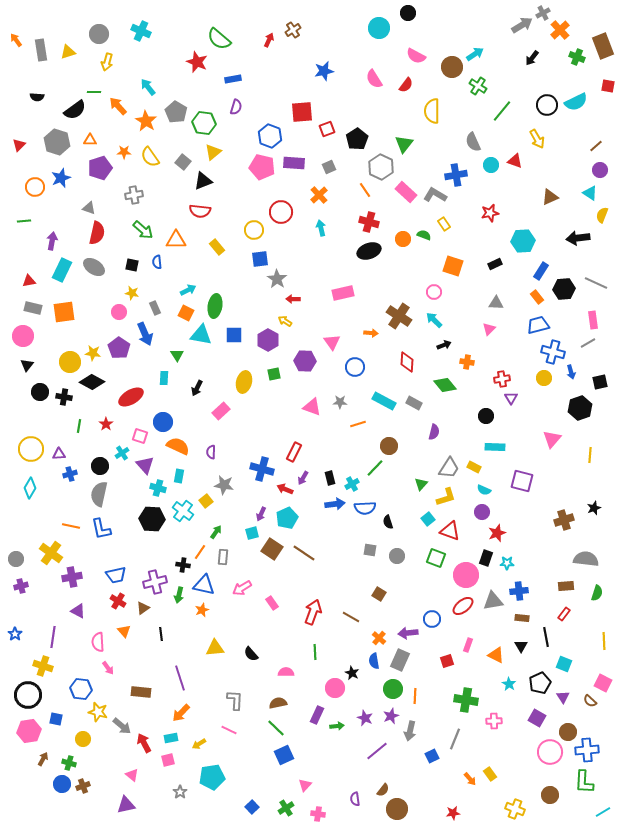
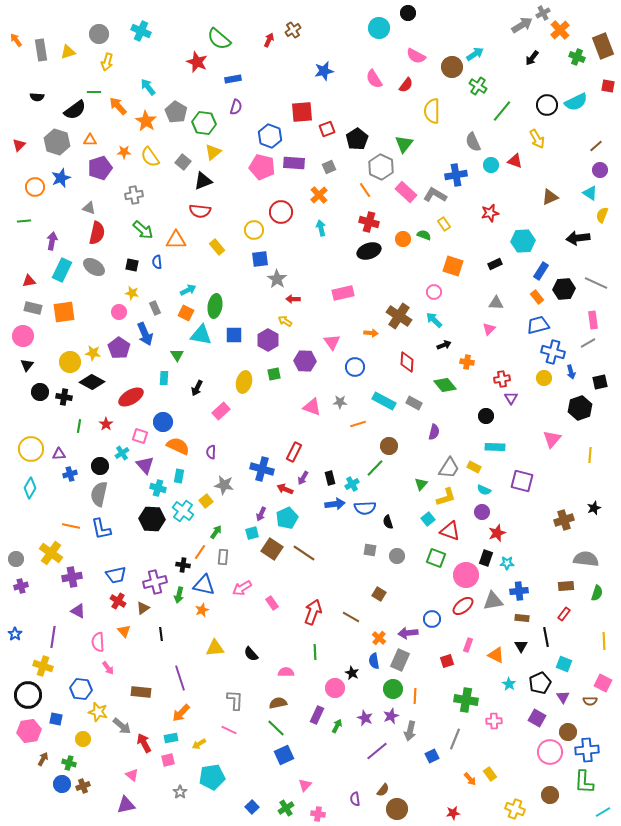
brown semicircle at (590, 701): rotated 40 degrees counterclockwise
green arrow at (337, 726): rotated 56 degrees counterclockwise
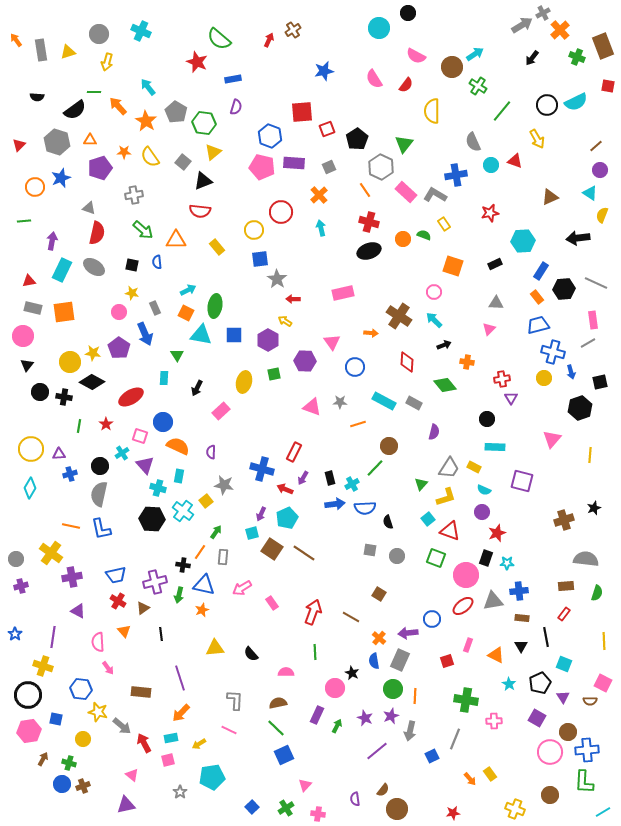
black circle at (486, 416): moved 1 px right, 3 px down
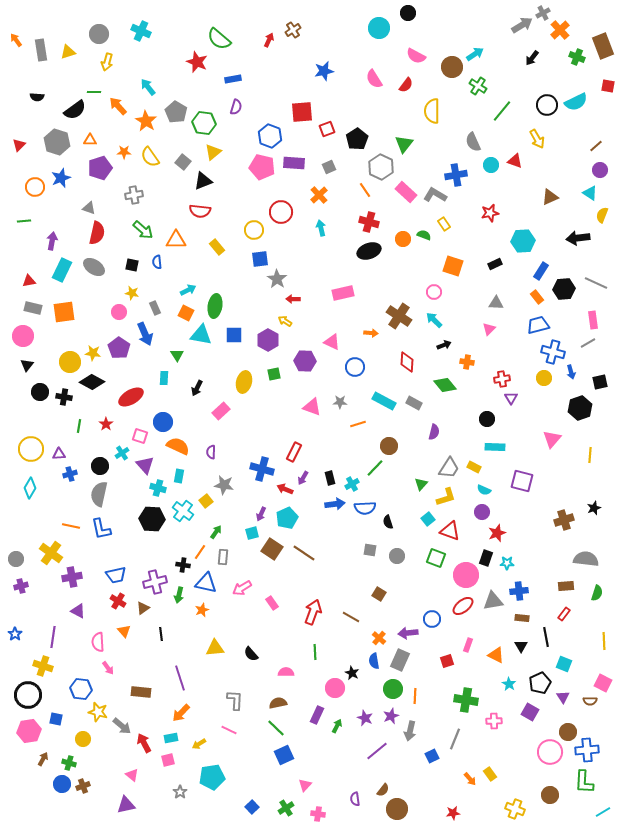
pink triangle at (332, 342): rotated 30 degrees counterclockwise
blue triangle at (204, 585): moved 2 px right, 2 px up
purple square at (537, 718): moved 7 px left, 6 px up
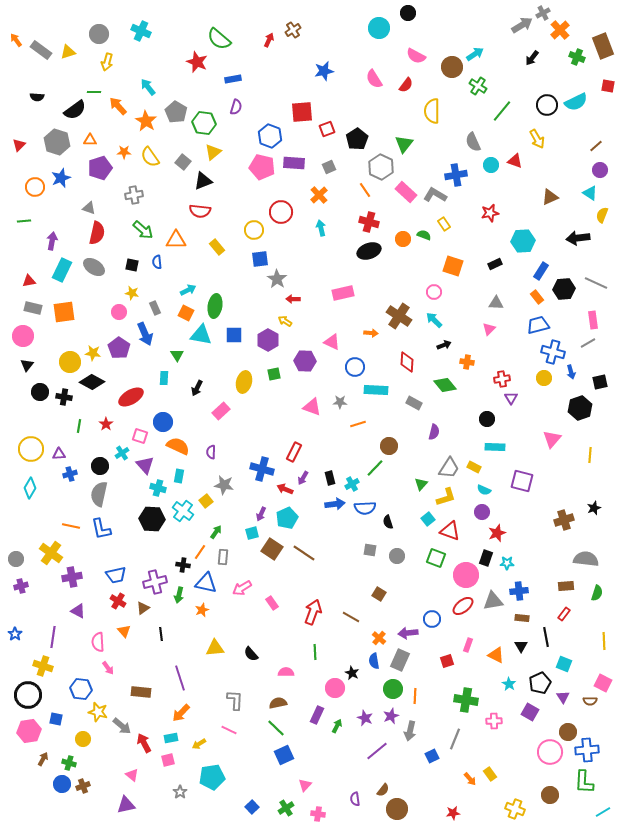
gray rectangle at (41, 50): rotated 45 degrees counterclockwise
cyan rectangle at (384, 401): moved 8 px left, 11 px up; rotated 25 degrees counterclockwise
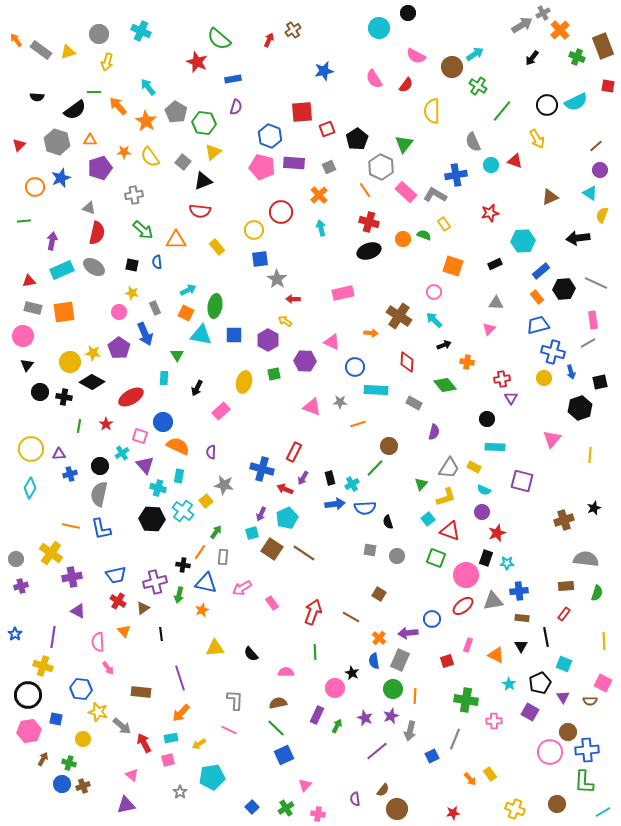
cyan rectangle at (62, 270): rotated 40 degrees clockwise
blue rectangle at (541, 271): rotated 18 degrees clockwise
brown circle at (550, 795): moved 7 px right, 9 px down
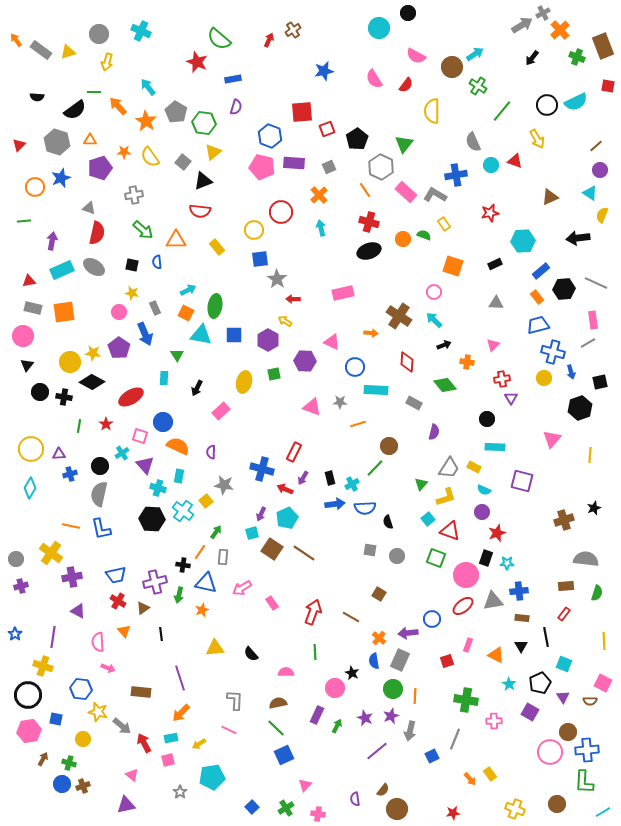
pink triangle at (489, 329): moved 4 px right, 16 px down
pink arrow at (108, 668): rotated 32 degrees counterclockwise
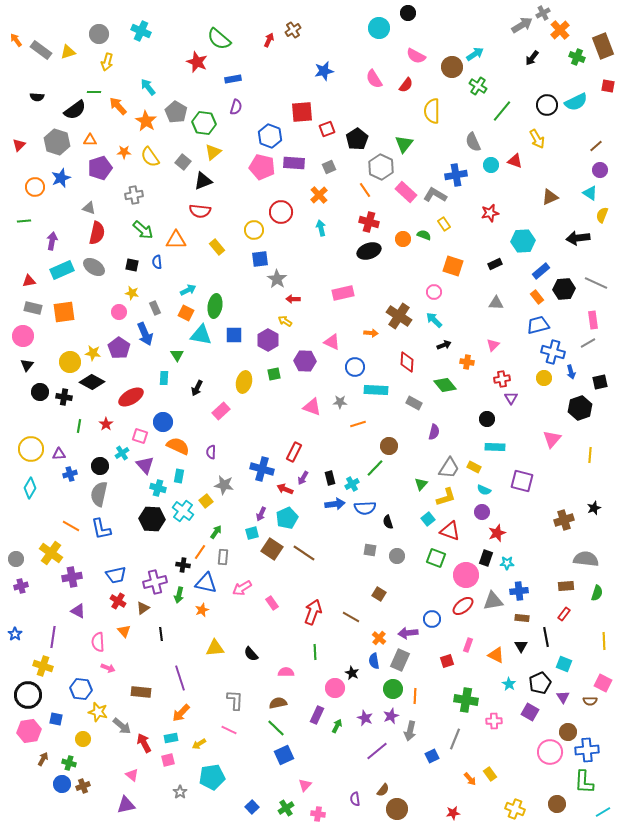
orange line at (71, 526): rotated 18 degrees clockwise
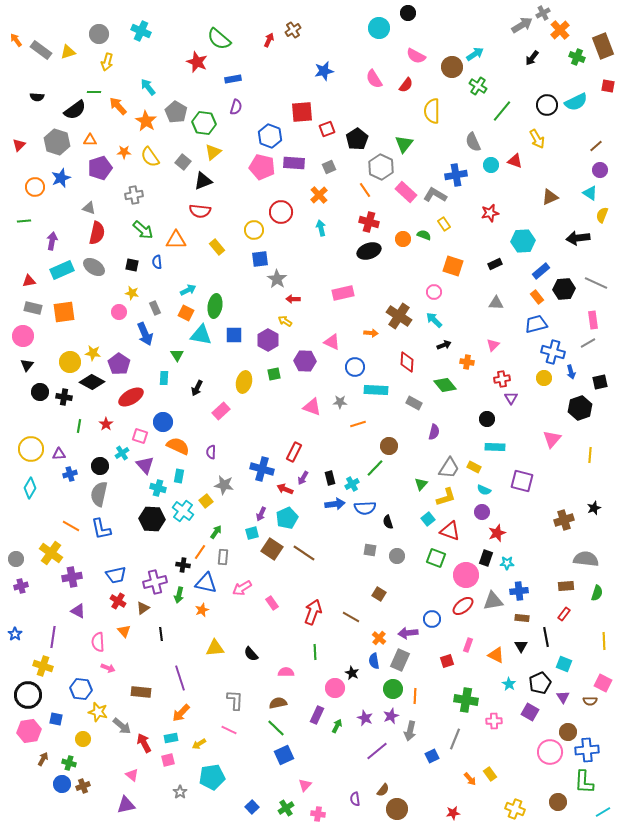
blue trapezoid at (538, 325): moved 2 px left, 1 px up
purple pentagon at (119, 348): moved 16 px down
brown circle at (557, 804): moved 1 px right, 2 px up
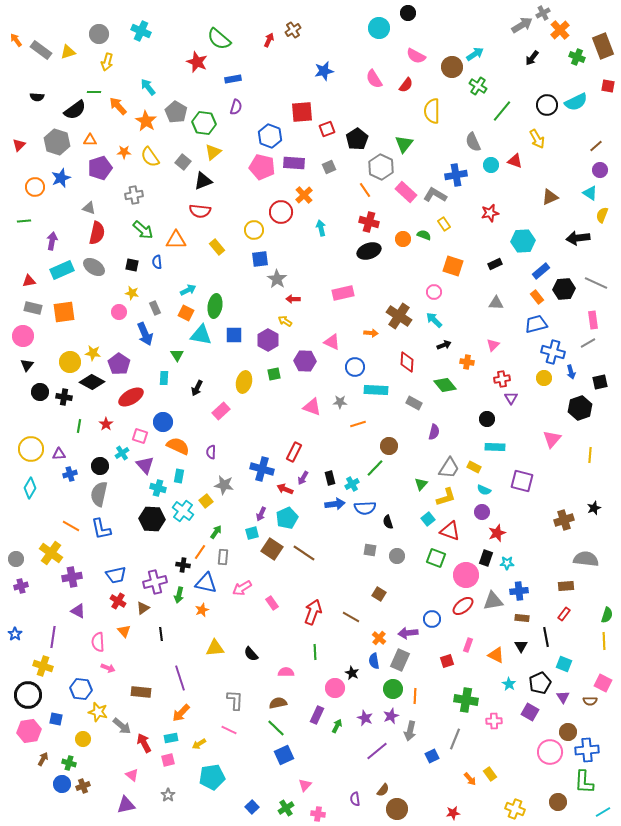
orange cross at (319, 195): moved 15 px left
green semicircle at (597, 593): moved 10 px right, 22 px down
gray star at (180, 792): moved 12 px left, 3 px down
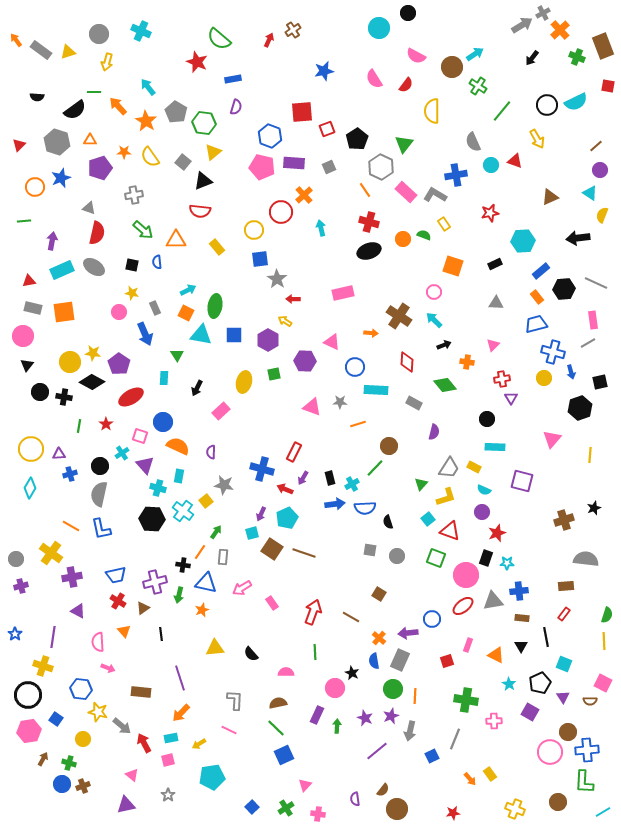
brown line at (304, 553): rotated 15 degrees counterclockwise
blue square at (56, 719): rotated 24 degrees clockwise
green arrow at (337, 726): rotated 24 degrees counterclockwise
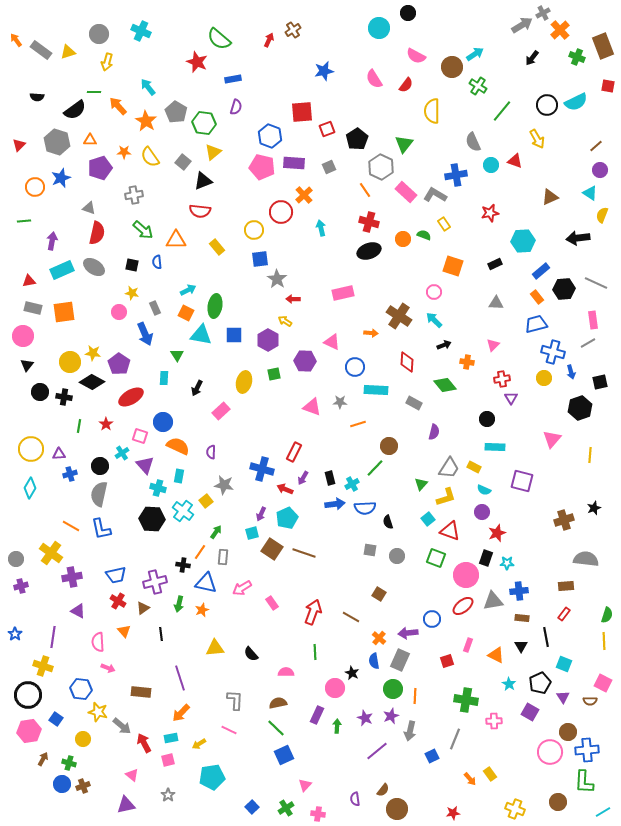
green arrow at (179, 595): moved 9 px down
